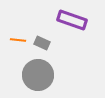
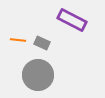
purple rectangle: rotated 8 degrees clockwise
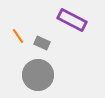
orange line: moved 4 px up; rotated 49 degrees clockwise
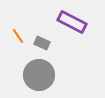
purple rectangle: moved 2 px down
gray circle: moved 1 px right
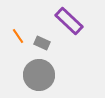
purple rectangle: moved 3 px left, 1 px up; rotated 16 degrees clockwise
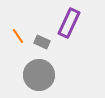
purple rectangle: moved 2 px down; rotated 72 degrees clockwise
gray rectangle: moved 1 px up
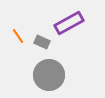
purple rectangle: rotated 36 degrees clockwise
gray circle: moved 10 px right
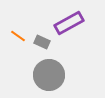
orange line: rotated 21 degrees counterclockwise
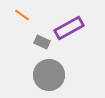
purple rectangle: moved 5 px down
orange line: moved 4 px right, 21 px up
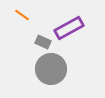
gray rectangle: moved 1 px right
gray circle: moved 2 px right, 6 px up
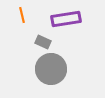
orange line: rotated 42 degrees clockwise
purple rectangle: moved 3 px left, 9 px up; rotated 20 degrees clockwise
